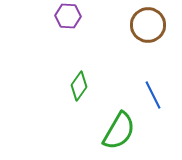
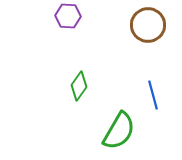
blue line: rotated 12 degrees clockwise
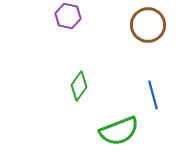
purple hexagon: rotated 10 degrees clockwise
green semicircle: rotated 39 degrees clockwise
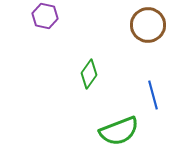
purple hexagon: moved 23 px left
green diamond: moved 10 px right, 12 px up
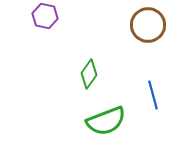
green semicircle: moved 13 px left, 10 px up
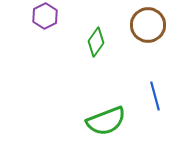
purple hexagon: rotated 20 degrees clockwise
green diamond: moved 7 px right, 32 px up
blue line: moved 2 px right, 1 px down
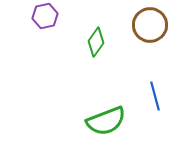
purple hexagon: rotated 15 degrees clockwise
brown circle: moved 2 px right
